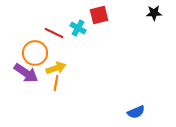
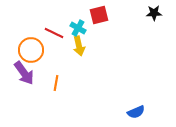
orange circle: moved 4 px left, 3 px up
yellow arrow: moved 23 px right, 22 px up; rotated 96 degrees clockwise
purple arrow: moved 2 px left; rotated 20 degrees clockwise
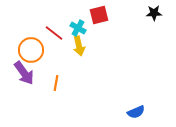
red line: rotated 12 degrees clockwise
